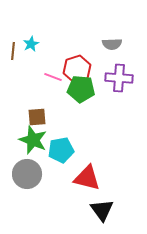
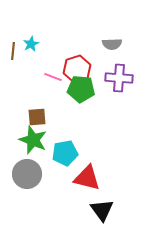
cyan pentagon: moved 4 px right, 3 px down
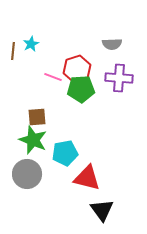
green pentagon: rotated 8 degrees counterclockwise
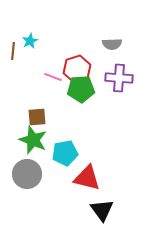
cyan star: moved 1 px left, 3 px up
